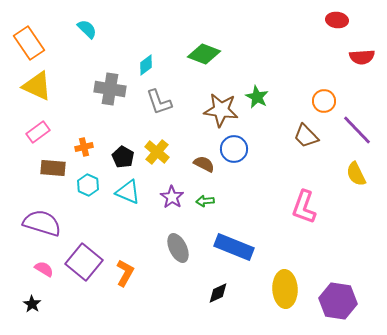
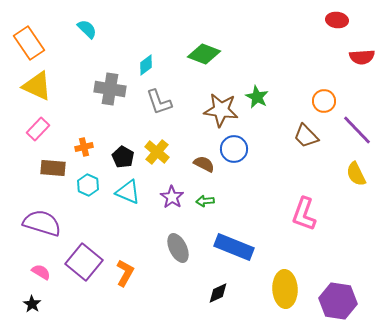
pink rectangle: moved 3 px up; rotated 10 degrees counterclockwise
pink L-shape: moved 7 px down
pink semicircle: moved 3 px left, 3 px down
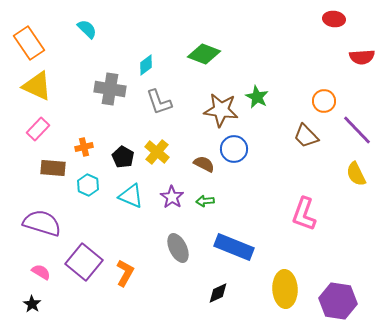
red ellipse: moved 3 px left, 1 px up
cyan triangle: moved 3 px right, 4 px down
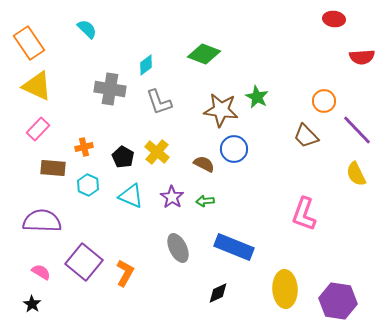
purple semicircle: moved 2 px up; rotated 15 degrees counterclockwise
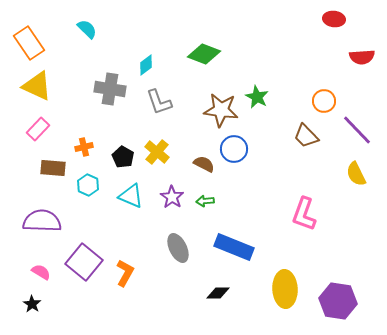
black diamond: rotated 25 degrees clockwise
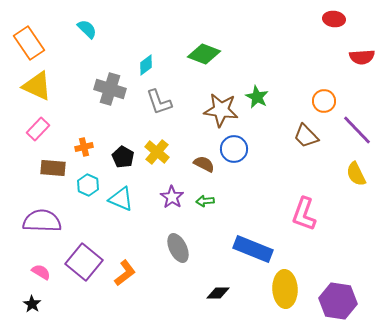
gray cross: rotated 8 degrees clockwise
cyan triangle: moved 10 px left, 3 px down
blue rectangle: moved 19 px right, 2 px down
orange L-shape: rotated 24 degrees clockwise
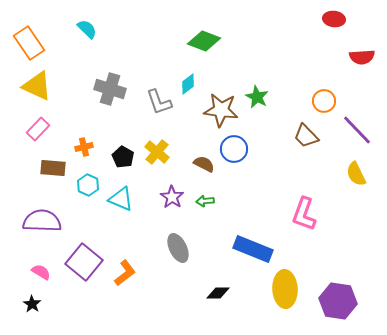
green diamond: moved 13 px up
cyan diamond: moved 42 px right, 19 px down
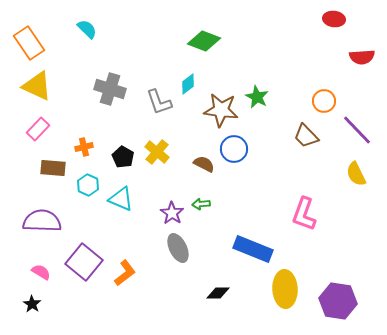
purple star: moved 16 px down
green arrow: moved 4 px left, 3 px down
